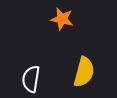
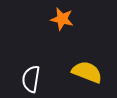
yellow semicircle: moved 3 px right; rotated 84 degrees counterclockwise
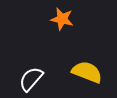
white semicircle: rotated 32 degrees clockwise
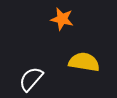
yellow semicircle: moved 3 px left, 10 px up; rotated 12 degrees counterclockwise
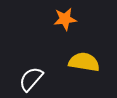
orange star: moved 3 px right; rotated 20 degrees counterclockwise
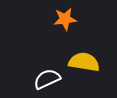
white semicircle: moved 16 px right; rotated 24 degrees clockwise
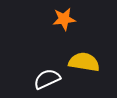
orange star: moved 1 px left
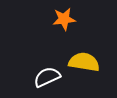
white semicircle: moved 2 px up
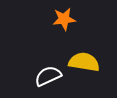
white semicircle: moved 1 px right, 1 px up
